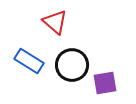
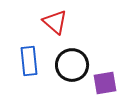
blue rectangle: rotated 52 degrees clockwise
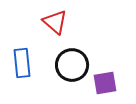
blue rectangle: moved 7 px left, 2 px down
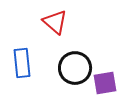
black circle: moved 3 px right, 3 px down
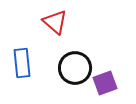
purple square: rotated 10 degrees counterclockwise
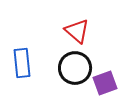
red triangle: moved 22 px right, 9 px down
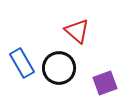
blue rectangle: rotated 24 degrees counterclockwise
black circle: moved 16 px left
